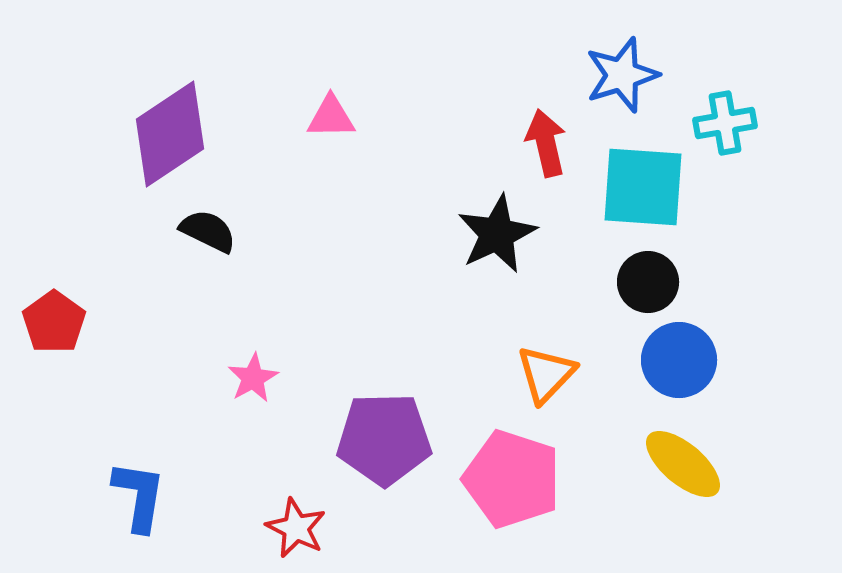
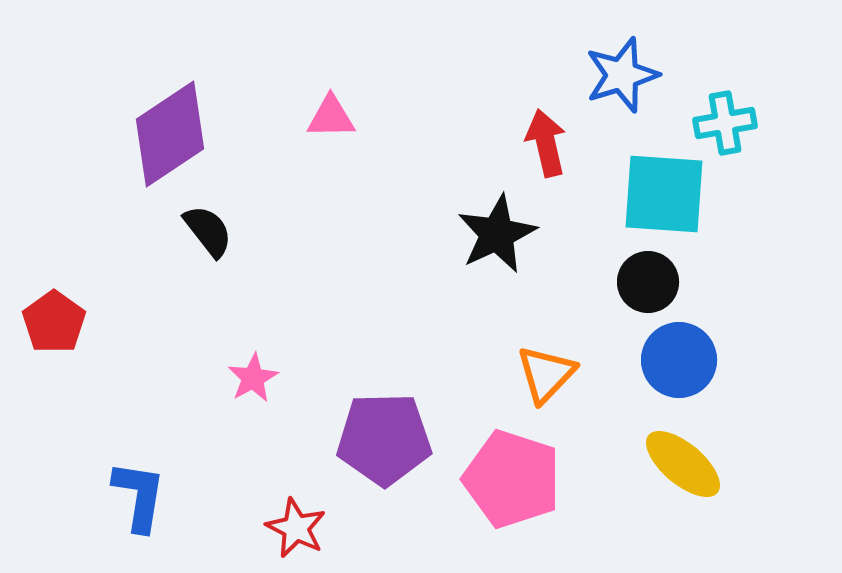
cyan square: moved 21 px right, 7 px down
black semicircle: rotated 26 degrees clockwise
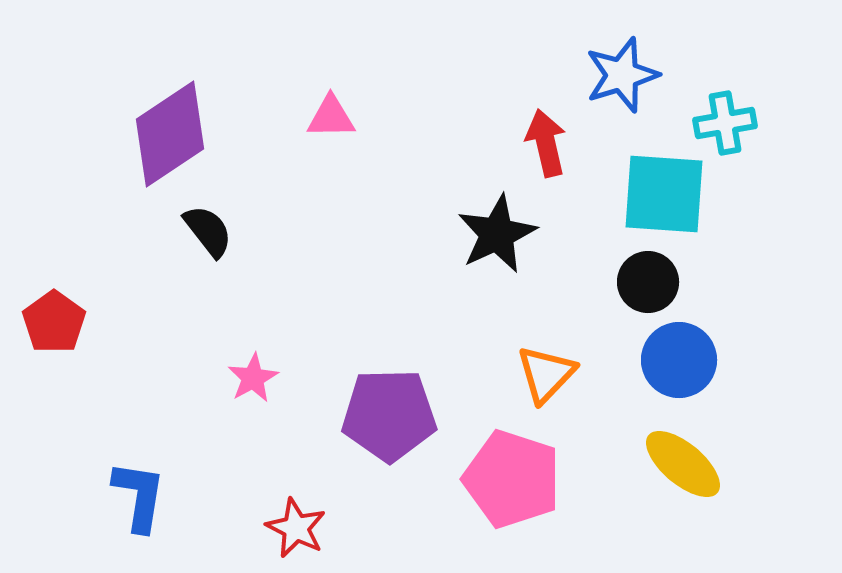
purple pentagon: moved 5 px right, 24 px up
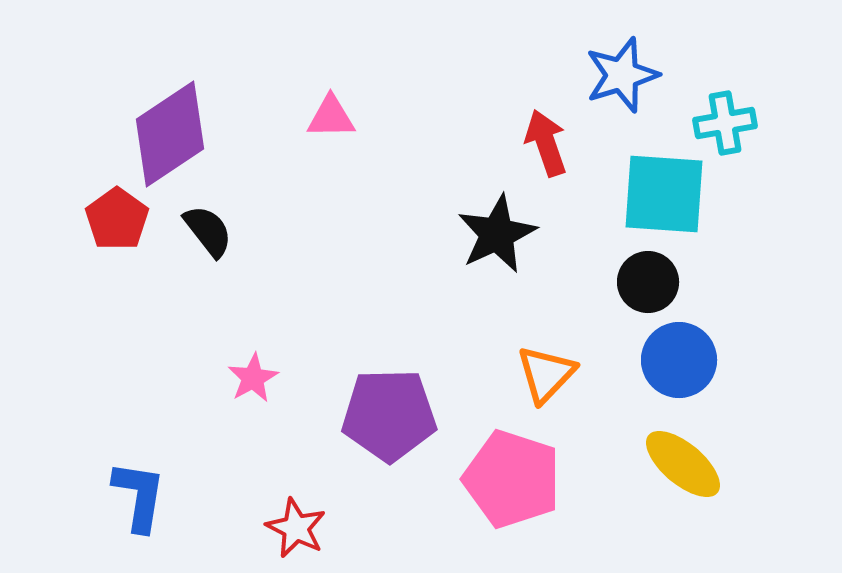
red arrow: rotated 6 degrees counterclockwise
red pentagon: moved 63 px right, 103 px up
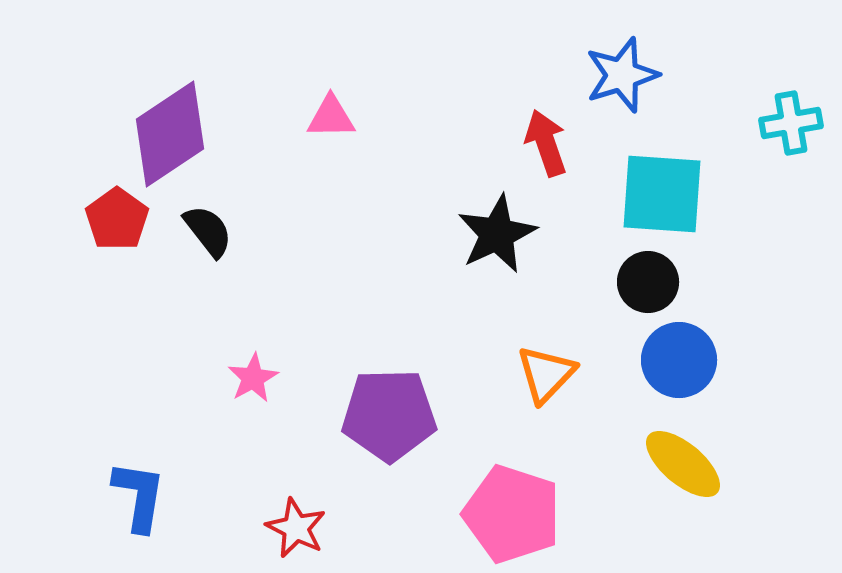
cyan cross: moved 66 px right
cyan square: moved 2 px left
pink pentagon: moved 35 px down
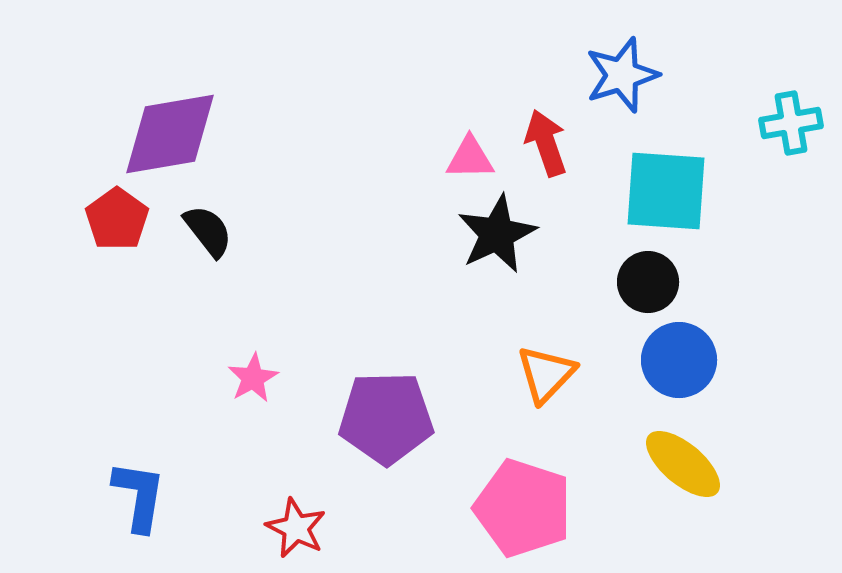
pink triangle: moved 139 px right, 41 px down
purple diamond: rotated 24 degrees clockwise
cyan square: moved 4 px right, 3 px up
purple pentagon: moved 3 px left, 3 px down
pink pentagon: moved 11 px right, 6 px up
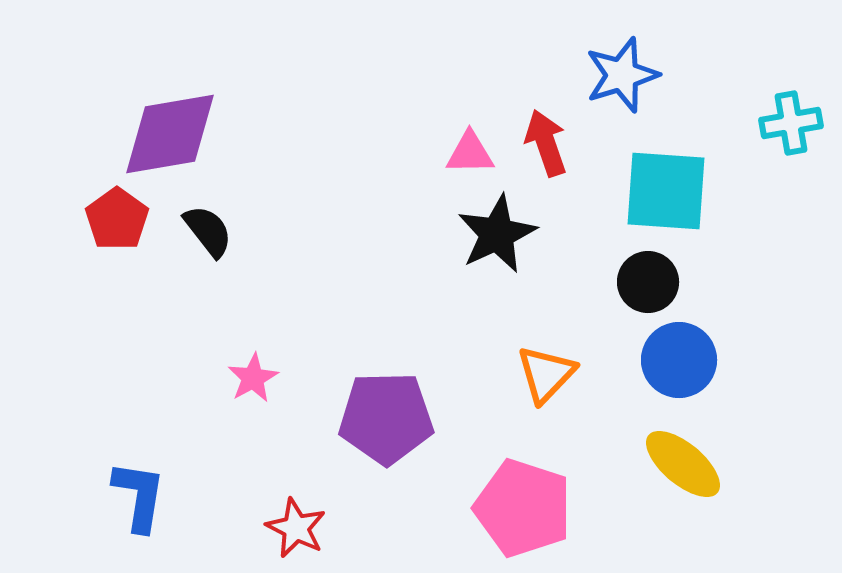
pink triangle: moved 5 px up
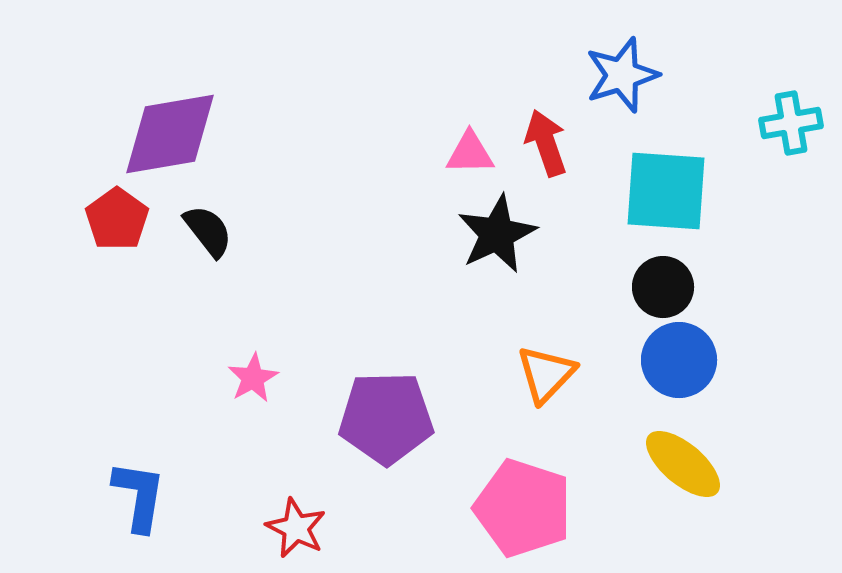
black circle: moved 15 px right, 5 px down
